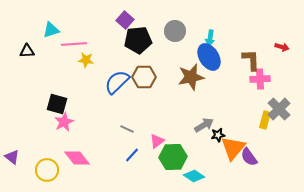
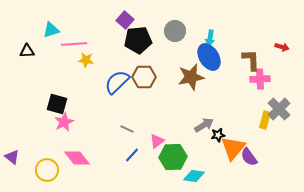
cyan diamond: rotated 25 degrees counterclockwise
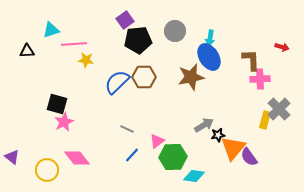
purple square: rotated 12 degrees clockwise
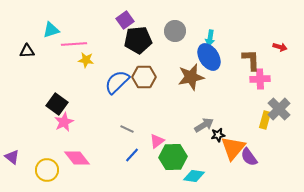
red arrow: moved 2 px left
black square: rotated 20 degrees clockwise
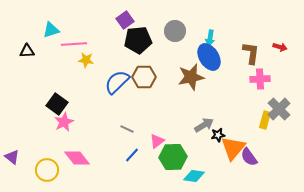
brown L-shape: moved 7 px up; rotated 10 degrees clockwise
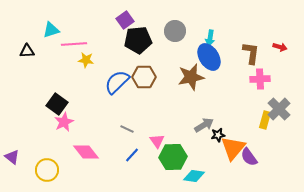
pink triangle: rotated 28 degrees counterclockwise
pink diamond: moved 9 px right, 6 px up
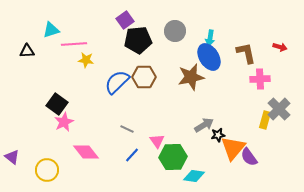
brown L-shape: moved 5 px left; rotated 20 degrees counterclockwise
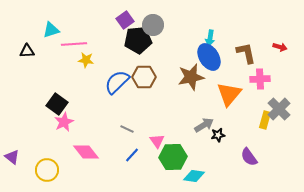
gray circle: moved 22 px left, 6 px up
orange triangle: moved 4 px left, 54 px up
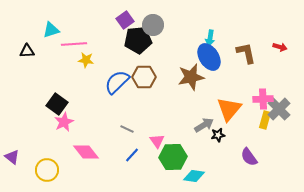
pink cross: moved 3 px right, 20 px down
orange triangle: moved 15 px down
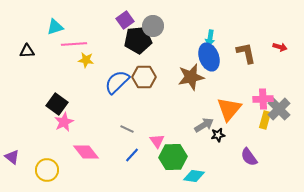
gray circle: moved 1 px down
cyan triangle: moved 4 px right, 3 px up
blue ellipse: rotated 12 degrees clockwise
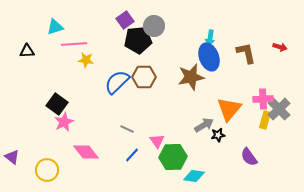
gray circle: moved 1 px right
